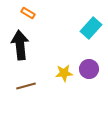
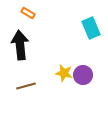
cyan rectangle: rotated 65 degrees counterclockwise
purple circle: moved 6 px left, 6 px down
yellow star: rotated 18 degrees clockwise
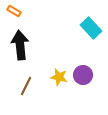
orange rectangle: moved 14 px left, 2 px up
cyan rectangle: rotated 20 degrees counterclockwise
yellow star: moved 5 px left, 4 px down
brown line: rotated 48 degrees counterclockwise
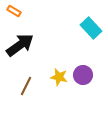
black arrow: rotated 60 degrees clockwise
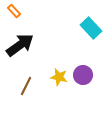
orange rectangle: rotated 16 degrees clockwise
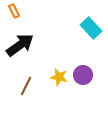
orange rectangle: rotated 16 degrees clockwise
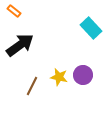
orange rectangle: rotated 24 degrees counterclockwise
brown line: moved 6 px right
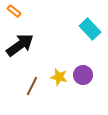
cyan rectangle: moved 1 px left, 1 px down
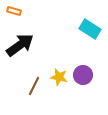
orange rectangle: rotated 24 degrees counterclockwise
cyan rectangle: rotated 15 degrees counterclockwise
brown line: moved 2 px right
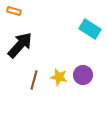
black arrow: rotated 12 degrees counterclockwise
brown line: moved 6 px up; rotated 12 degrees counterclockwise
